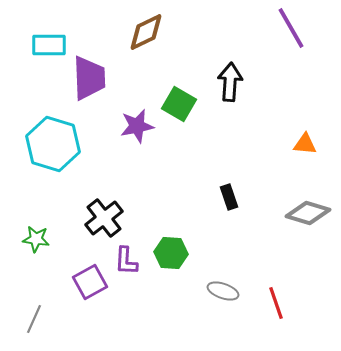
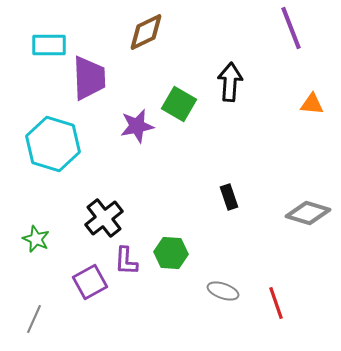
purple line: rotated 9 degrees clockwise
orange triangle: moved 7 px right, 40 px up
green star: rotated 16 degrees clockwise
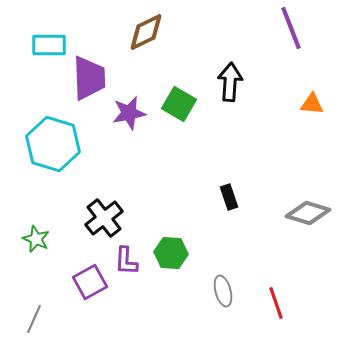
purple star: moved 8 px left, 13 px up
gray ellipse: rotated 56 degrees clockwise
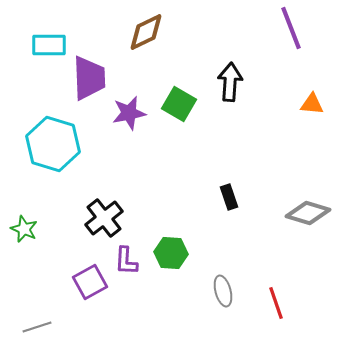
green star: moved 12 px left, 10 px up
gray line: moved 3 px right, 8 px down; rotated 48 degrees clockwise
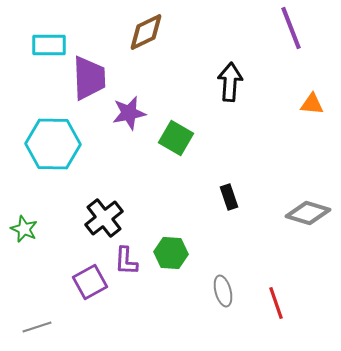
green square: moved 3 px left, 34 px down
cyan hexagon: rotated 16 degrees counterclockwise
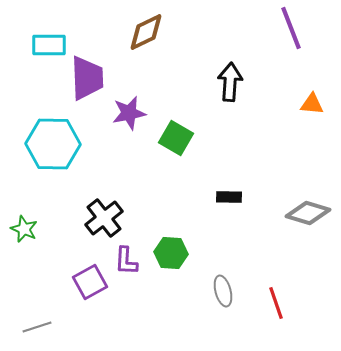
purple trapezoid: moved 2 px left
black rectangle: rotated 70 degrees counterclockwise
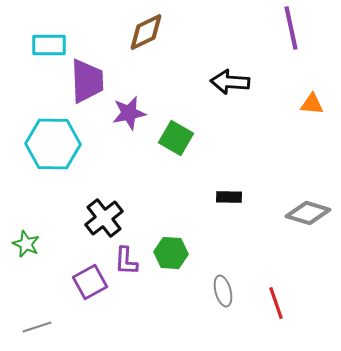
purple line: rotated 9 degrees clockwise
purple trapezoid: moved 3 px down
black arrow: rotated 90 degrees counterclockwise
green star: moved 2 px right, 15 px down
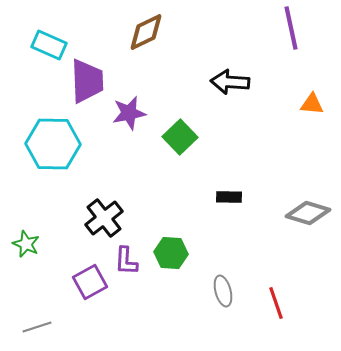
cyan rectangle: rotated 24 degrees clockwise
green square: moved 4 px right, 1 px up; rotated 16 degrees clockwise
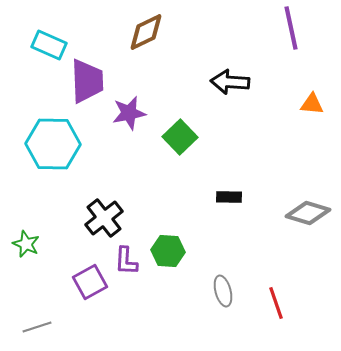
green hexagon: moved 3 px left, 2 px up
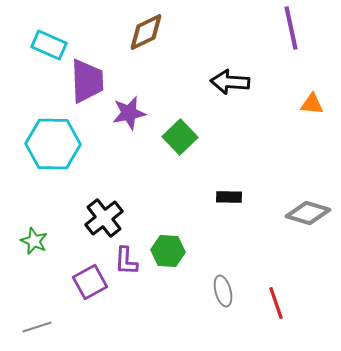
green star: moved 8 px right, 3 px up
